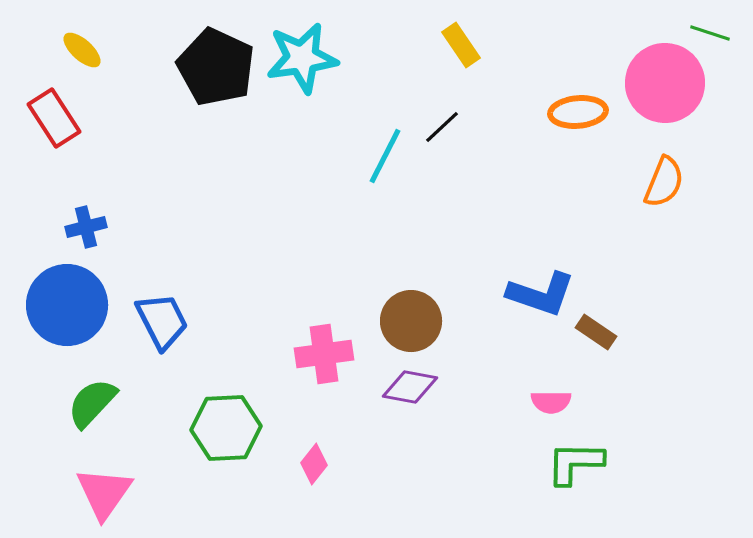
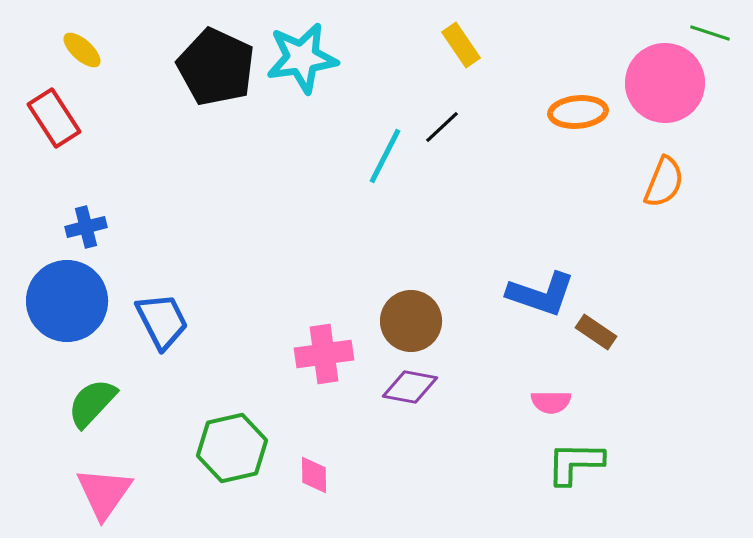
blue circle: moved 4 px up
green hexagon: moved 6 px right, 20 px down; rotated 10 degrees counterclockwise
pink diamond: moved 11 px down; rotated 39 degrees counterclockwise
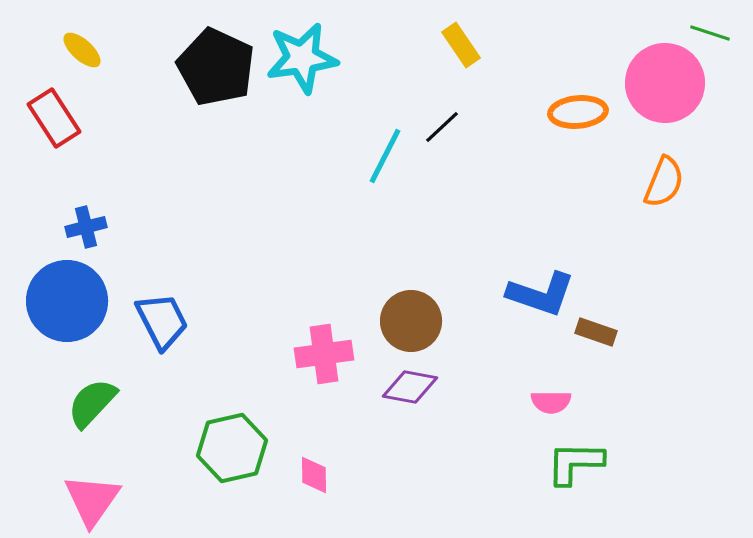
brown rectangle: rotated 15 degrees counterclockwise
pink triangle: moved 12 px left, 7 px down
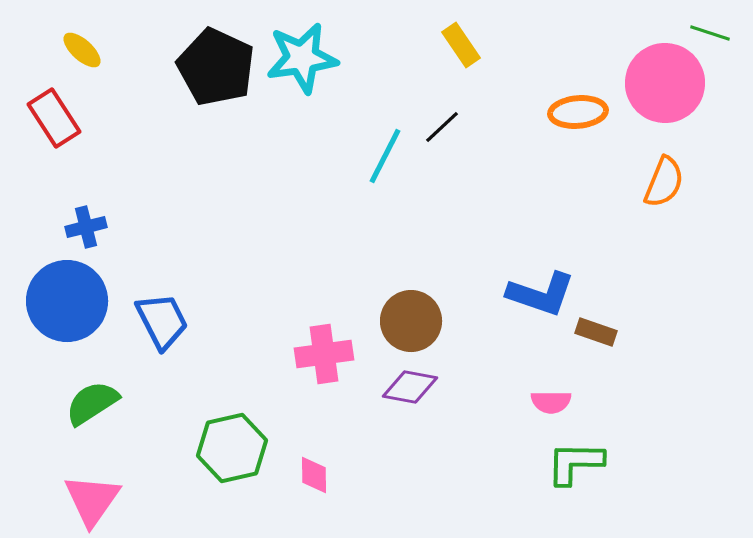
green semicircle: rotated 14 degrees clockwise
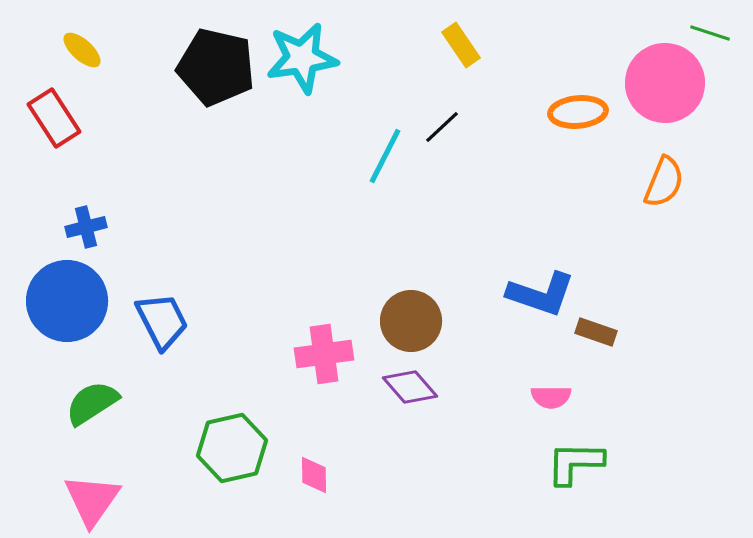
black pentagon: rotated 12 degrees counterclockwise
purple diamond: rotated 38 degrees clockwise
pink semicircle: moved 5 px up
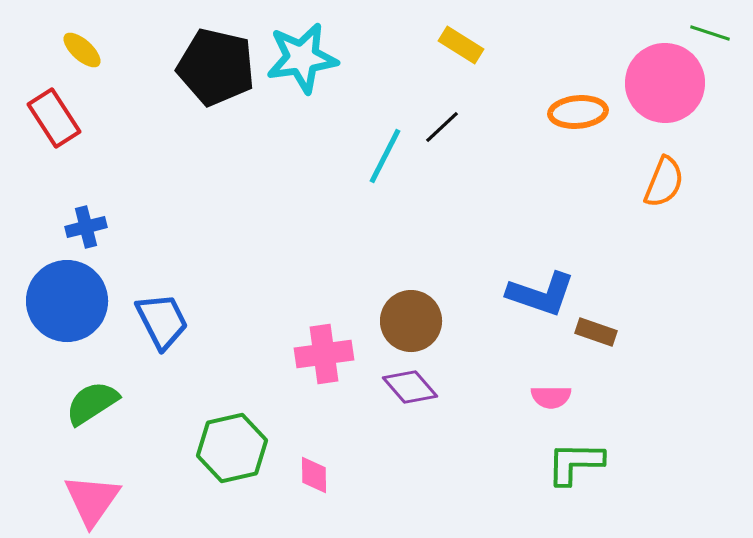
yellow rectangle: rotated 24 degrees counterclockwise
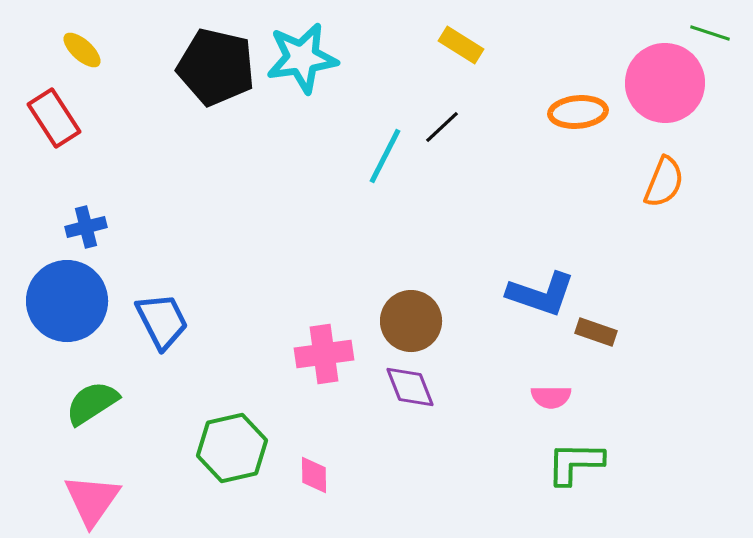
purple diamond: rotated 20 degrees clockwise
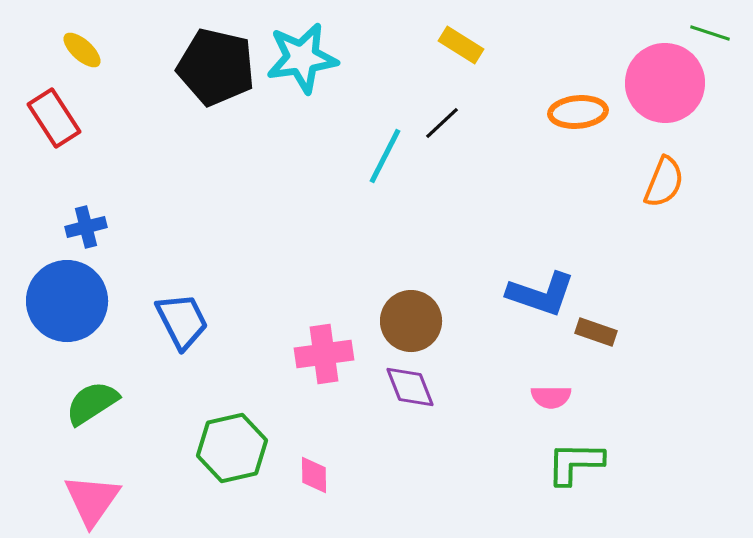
black line: moved 4 px up
blue trapezoid: moved 20 px right
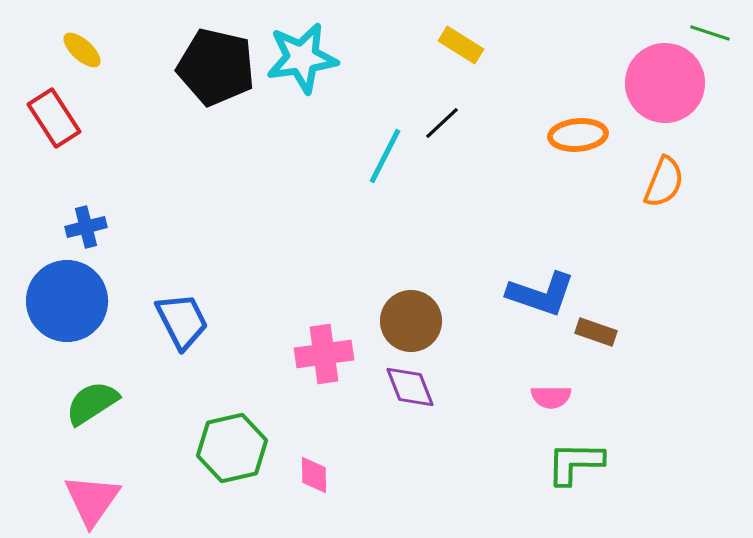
orange ellipse: moved 23 px down
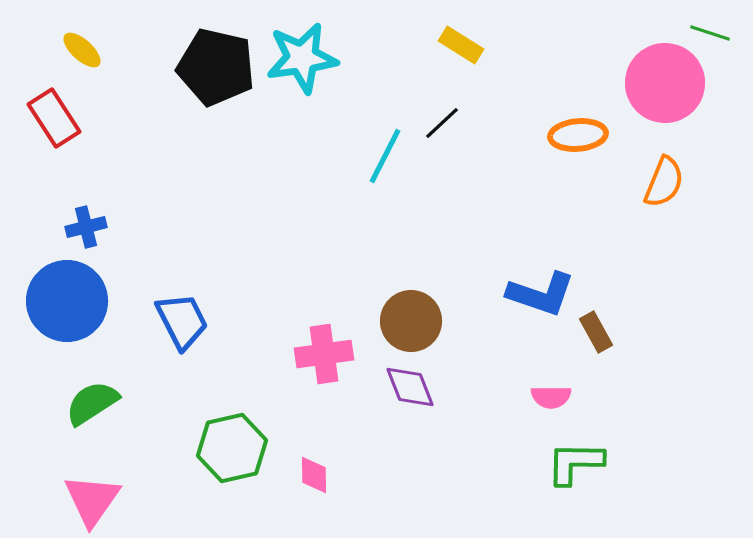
brown rectangle: rotated 42 degrees clockwise
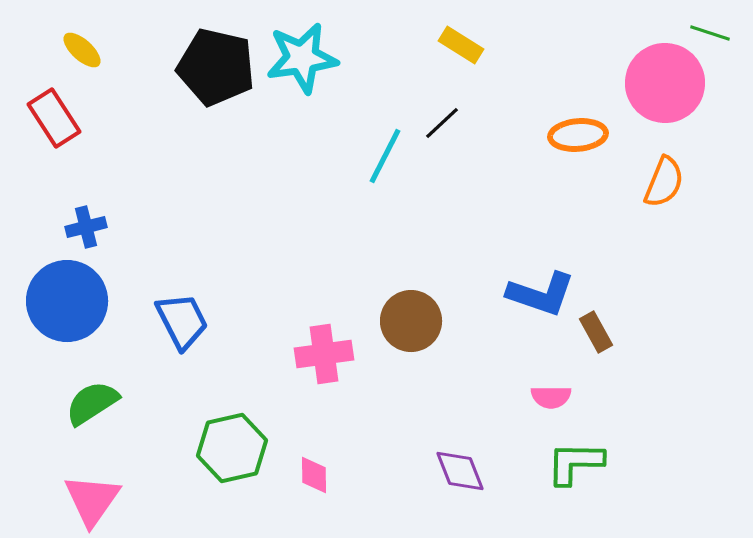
purple diamond: moved 50 px right, 84 px down
